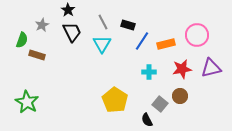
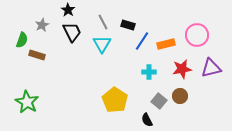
gray square: moved 1 px left, 3 px up
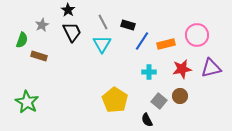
brown rectangle: moved 2 px right, 1 px down
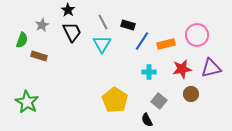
brown circle: moved 11 px right, 2 px up
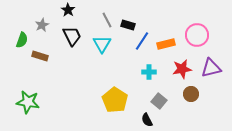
gray line: moved 4 px right, 2 px up
black trapezoid: moved 4 px down
brown rectangle: moved 1 px right
green star: moved 1 px right; rotated 20 degrees counterclockwise
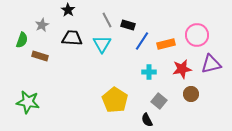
black trapezoid: moved 2 px down; rotated 60 degrees counterclockwise
purple triangle: moved 4 px up
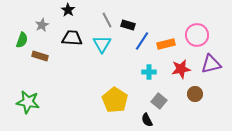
red star: moved 1 px left
brown circle: moved 4 px right
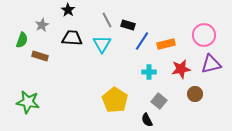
pink circle: moved 7 px right
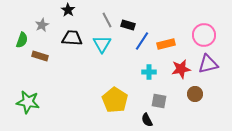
purple triangle: moved 3 px left
gray square: rotated 28 degrees counterclockwise
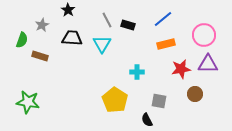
blue line: moved 21 px right, 22 px up; rotated 18 degrees clockwise
purple triangle: rotated 15 degrees clockwise
cyan cross: moved 12 px left
